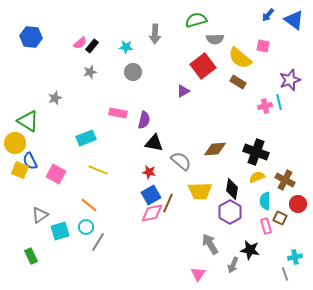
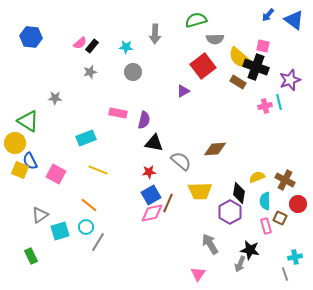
gray star at (55, 98): rotated 24 degrees clockwise
black cross at (256, 152): moved 85 px up
red star at (149, 172): rotated 16 degrees counterclockwise
black diamond at (232, 189): moved 7 px right, 4 px down
gray arrow at (233, 265): moved 7 px right, 1 px up
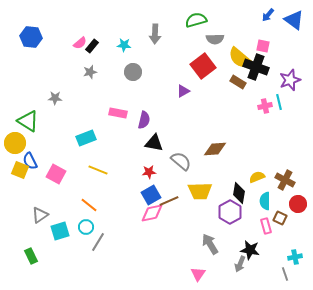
cyan star at (126, 47): moved 2 px left, 2 px up
brown line at (168, 203): moved 1 px right, 2 px up; rotated 42 degrees clockwise
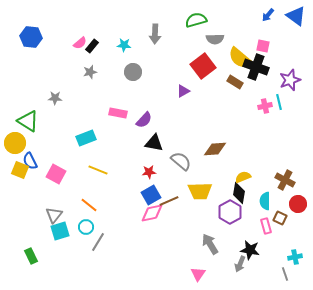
blue triangle at (294, 20): moved 2 px right, 4 px up
brown rectangle at (238, 82): moved 3 px left
purple semicircle at (144, 120): rotated 30 degrees clockwise
yellow semicircle at (257, 177): moved 14 px left
gray triangle at (40, 215): moved 14 px right; rotated 18 degrees counterclockwise
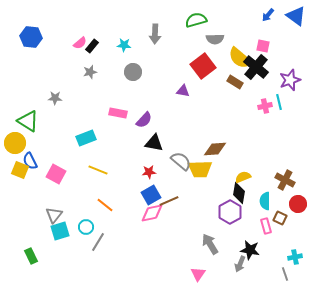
black cross at (256, 67): rotated 20 degrees clockwise
purple triangle at (183, 91): rotated 40 degrees clockwise
yellow trapezoid at (200, 191): moved 22 px up
orange line at (89, 205): moved 16 px right
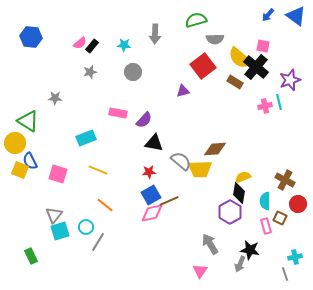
purple triangle at (183, 91): rotated 24 degrees counterclockwise
pink square at (56, 174): moved 2 px right; rotated 12 degrees counterclockwise
pink triangle at (198, 274): moved 2 px right, 3 px up
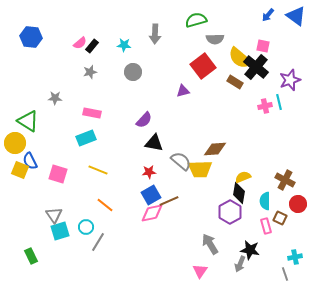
pink rectangle at (118, 113): moved 26 px left
gray triangle at (54, 215): rotated 12 degrees counterclockwise
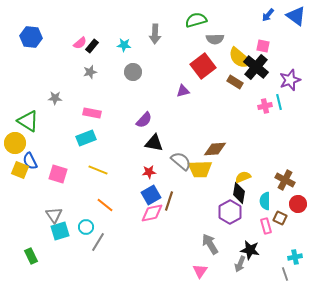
brown line at (169, 201): rotated 48 degrees counterclockwise
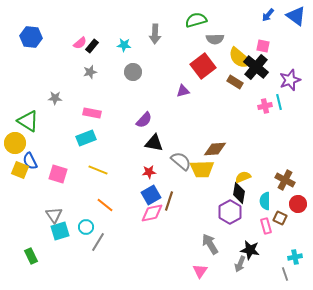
yellow trapezoid at (200, 169): moved 2 px right
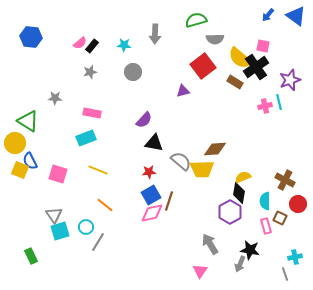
black cross at (256, 67): rotated 15 degrees clockwise
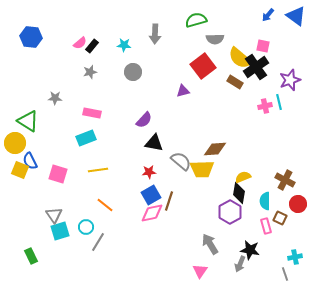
yellow line at (98, 170): rotated 30 degrees counterclockwise
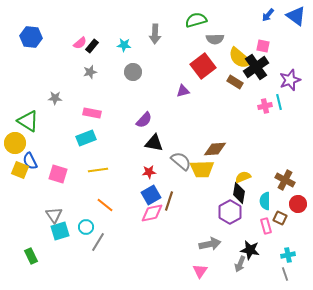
gray arrow at (210, 244): rotated 110 degrees clockwise
cyan cross at (295, 257): moved 7 px left, 2 px up
